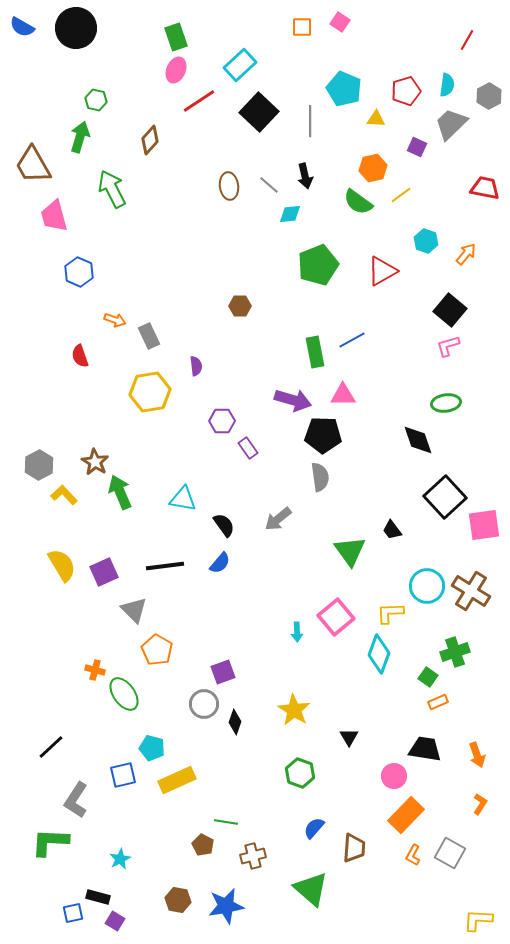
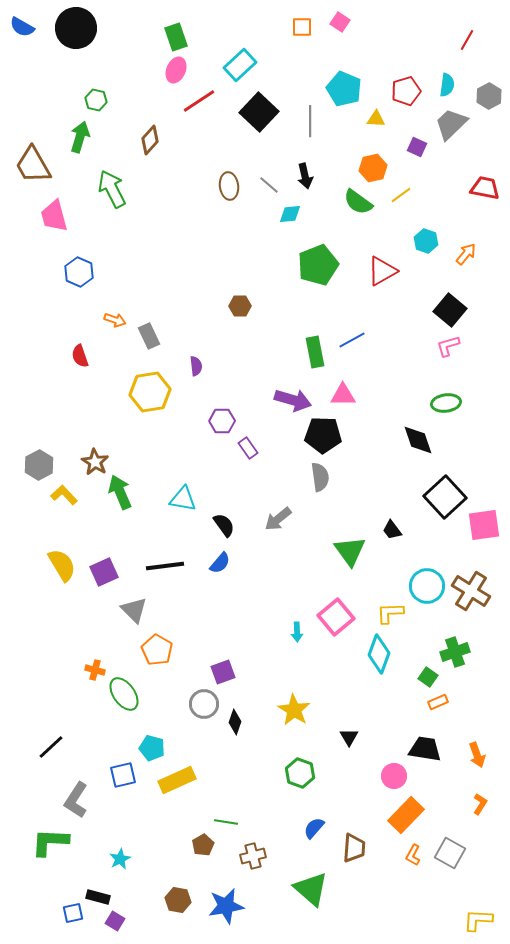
brown pentagon at (203, 845): rotated 15 degrees clockwise
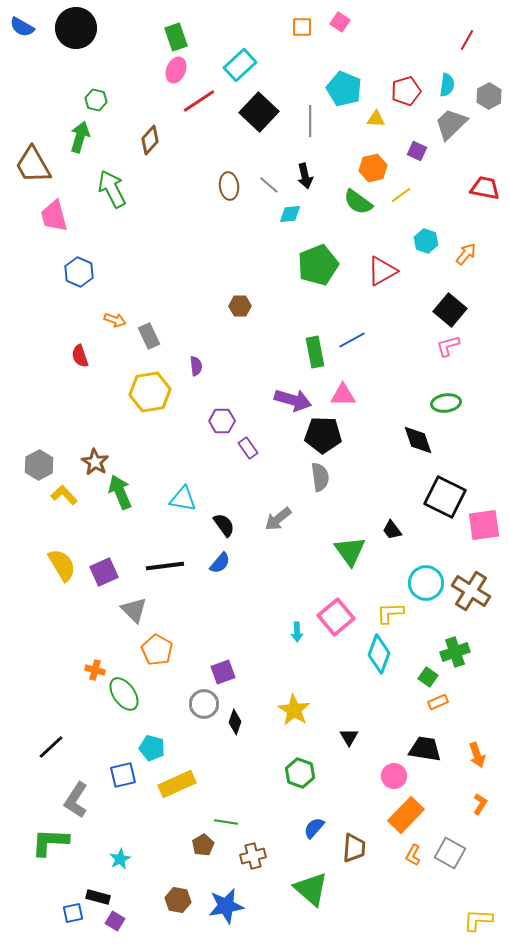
purple square at (417, 147): moved 4 px down
black square at (445, 497): rotated 21 degrees counterclockwise
cyan circle at (427, 586): moved 1 px left, 3 px up
yellow rectangle at (177, 780): moved 4 px down
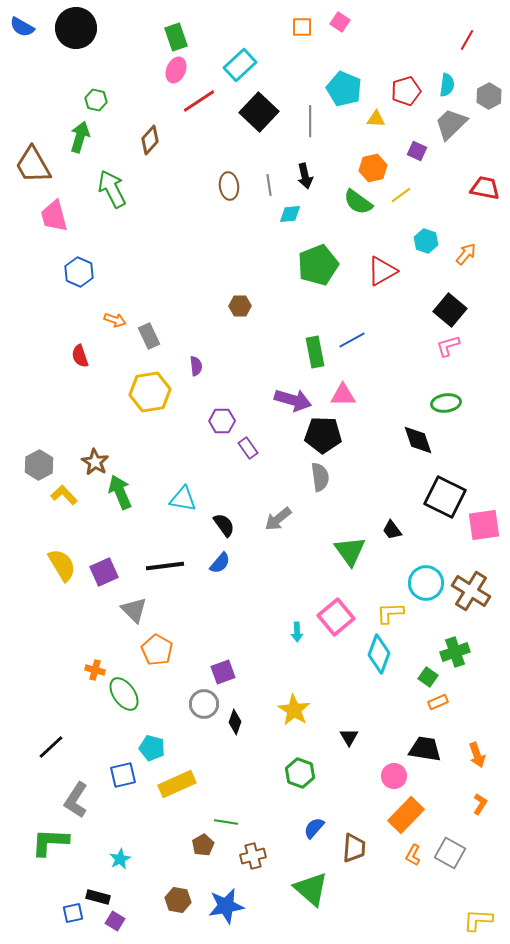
gray line at (269, 185): rotated 40 degrees clockwise
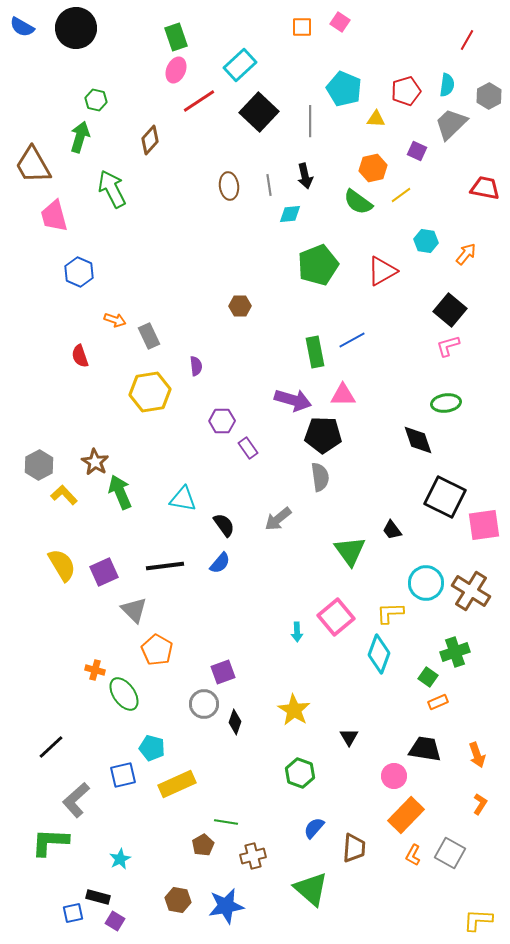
cyan hexagon at (426, 241): rotated 10 degrees counterclockwise
gray L-shape at (76, 800): rotated 15 degrees clockwise
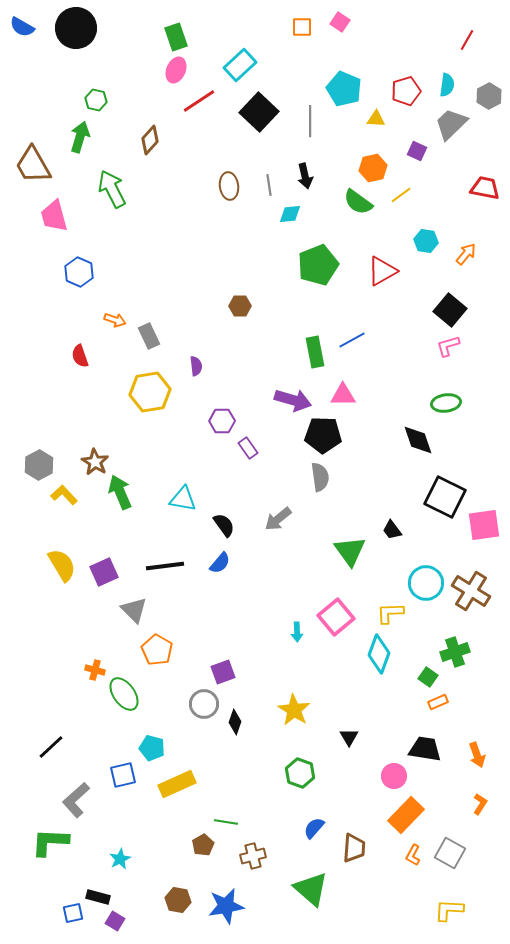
yellow L-shape at (478, 920): moved 29 px left, 10 px up
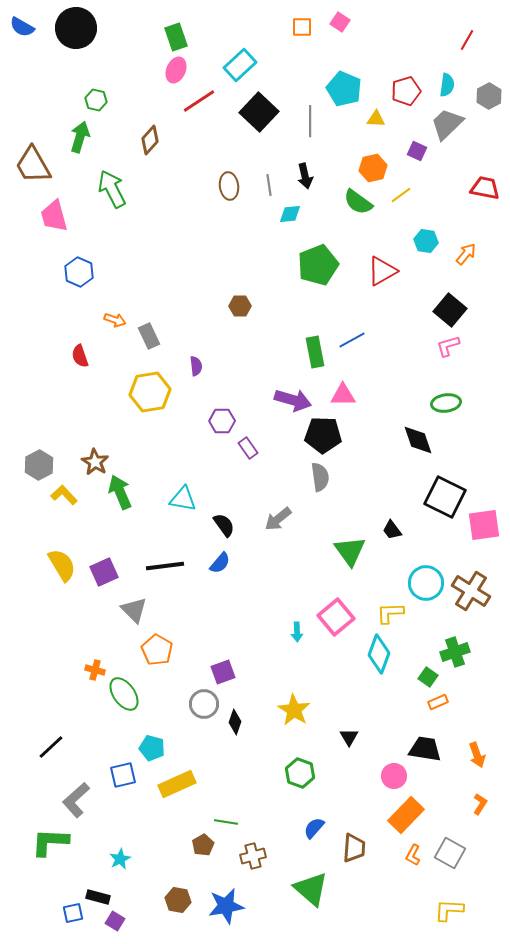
gray trapezoid at (451, 124): moved 4 px left
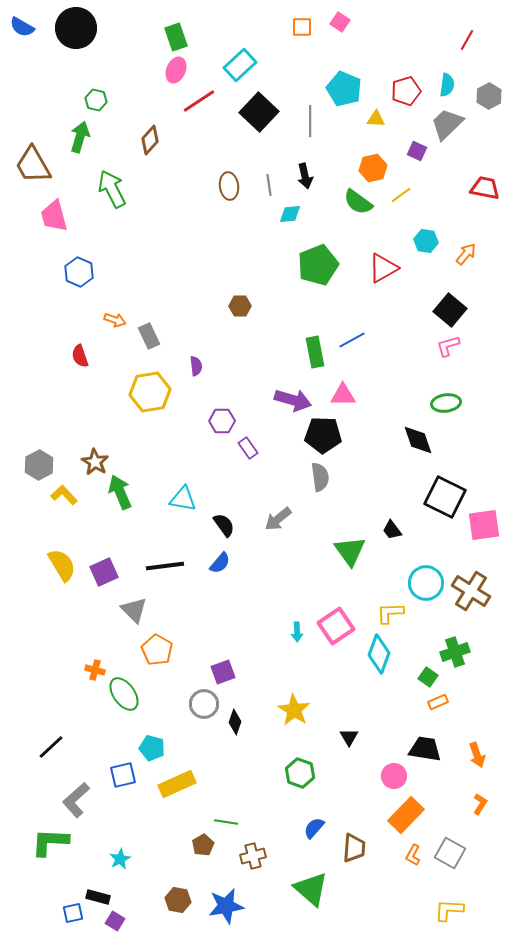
red triangle at (382, 271): moved 1 px right, 3 px up
pink square at (336, 617): moved 9 px down; rotated 6 degrees clockwise
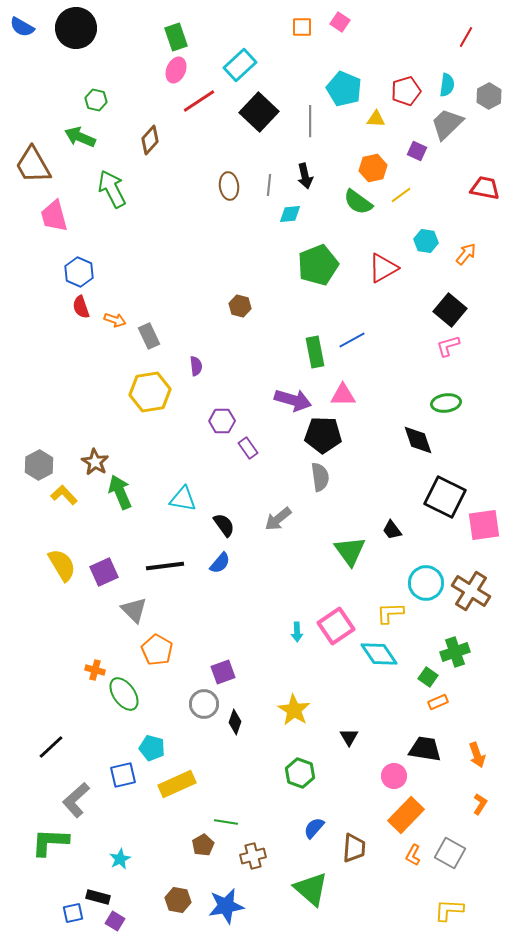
red line at (467, 40): moved 1 px left, 3 px up
green arrow at (80, 137): rotated 84 degrees counterclockwise
gray line at (269, 185): rotated 15 degrees clockwise
brown hexagon at (240, 306): rotated 15 degrees clockwise
red semicircle at (80, 356): moved 1 px right, 49 px up
cyan diamond at (379, 654): rotated 54 degrees counterclockwise
